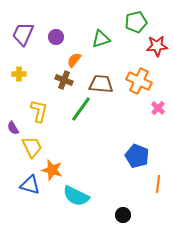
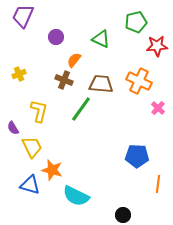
purple trapezoid: moved 18 px up
green triangle: rotated 42 degrees clockwise
yellow cross: rotated 24 degrees counterclockwise
blue pentagon: rotated 20 degrees counterclockwise
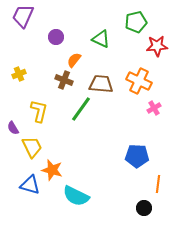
pink cross: moved 4 px left; rotated 16 degrees clockwise
black circle: moved 21 px right, 7 px up
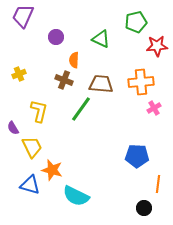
orange semicircle: rotated 35 degrees counterclockwise
orange cross: moved 2 px right, 1 px down; rotated 30 degrees counterclockwise
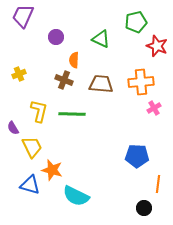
red star: rotated 25 degrees clockwise
green line: moved 9 px left, 5 px down; rotated 56 degrees clockwise
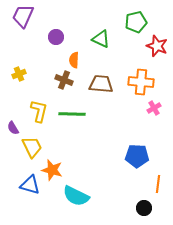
orange cross: rotated 10 degrees clockwise
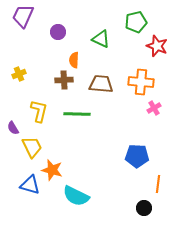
purple circle: moved 2 px right, 5 px up
brown cross: rotated 24 degrees counterclockwise
green line: moved 5 px right
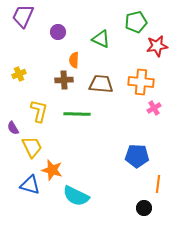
red star: rotated 30 degrees counterclockwise
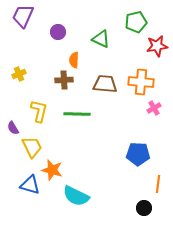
brown trapezoid: moved 4 px right
blue pentagon: moved 1 px right, 2 px up
